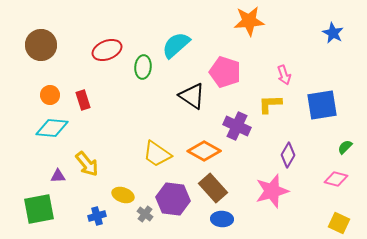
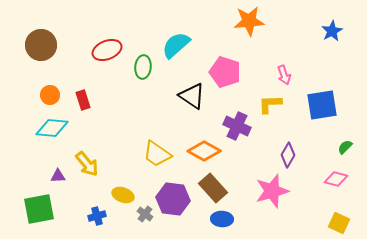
blue star: moved 1 px left, 2 px up; rotated 15 degrees clockwise
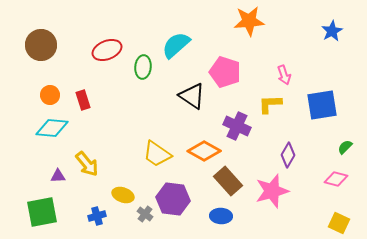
brown rectangle: moved 15 px right, 7 px up
green square: moved 3 px right, 3 px down
blue ellipse: moved 1 px left, 3 px up
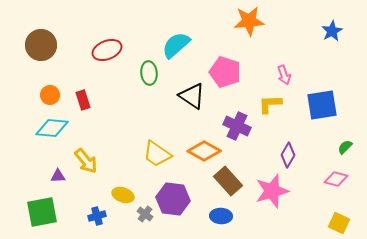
green ellipse: moved 6 px right, 6 px down; rotated 10 degrees counterclockwise
yellow arrow: moved 1 px left, 3 px up
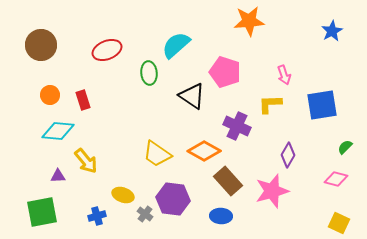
cyan diamond: moved 6 px right, 3 px down
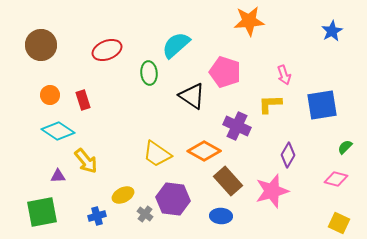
cyan diamond: rotated 28 degrees clockwise
yellow ellipse: rotated 45 degrees counterclockwise
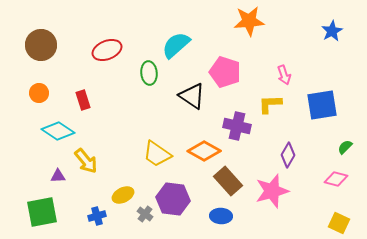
orange circle: moved 11 px left, 2 px up
purple cross: rotated 12 degrees counterclockwise
